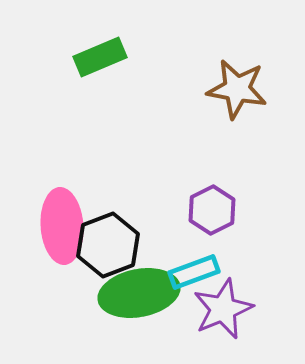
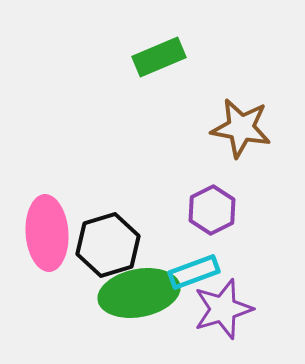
green rectangle: moved 59 px right
brown star: moved 4 px right, 39 px down
pink ellipse: moved 15 px left, 7 px down
black hexagon: rotated 4 degrees clockwise
purple star: rotated 6 degrees clockwise
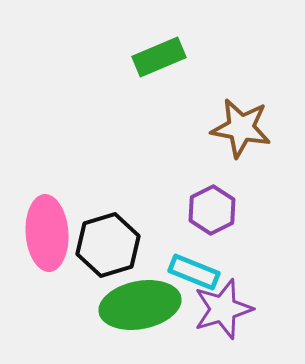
cyan rectangle: rotated 42 degrees clockwise
green ellipse: moved 1 px right, 12 px down
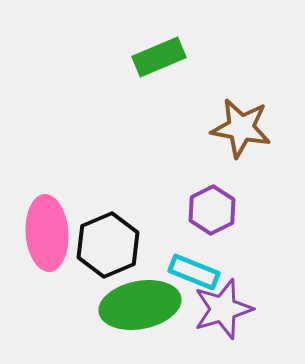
black hexagon: rotated 6 degrees counterclockwise
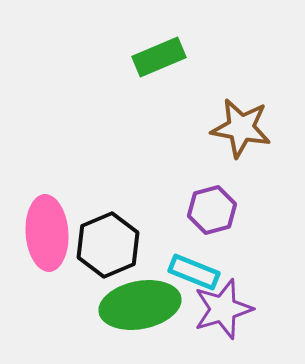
purple hexagon: rotated 12 degrees clockwise
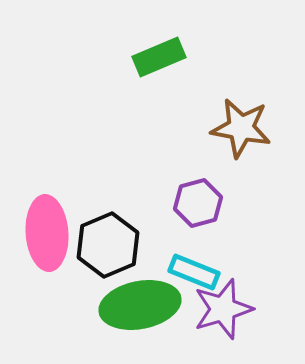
purple hexagon: moved 14 px left, 7 px up
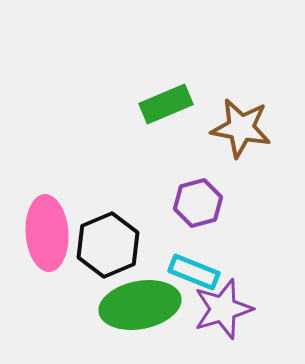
green rectangle: moved 7 px right, 47 px down
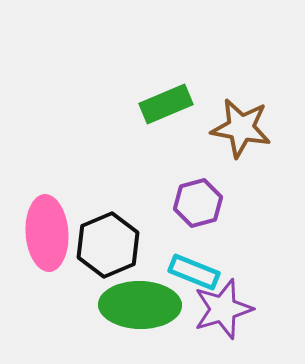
green ellipse: rotated 12 degrees clockwise
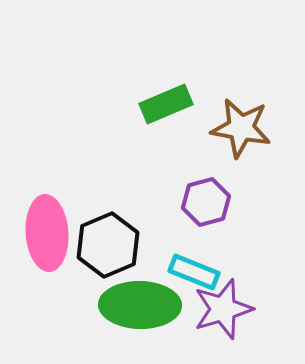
purple hexagon: moved 8 px right, 1 px up
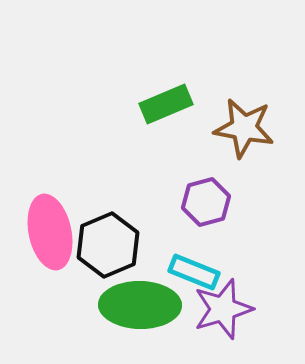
brown star: moved 3 px right
pink ellipse: moved 3 px right, 1 px up; rotated 8 degrees counterclockwise
